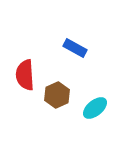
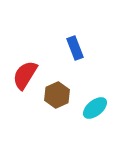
blue rectangle: rotated 40 degrees clockwise
red semicircle: rotated 36 degrees clockwise
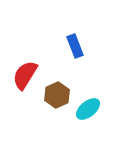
blue rectangle: moved 2 px up
cyan ellipse: moved 7 px left, 1 px down
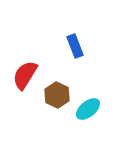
brown hexagon: rotated 10 degrees counterclockwise
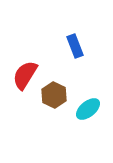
brown hexagon: moved 3 px left
